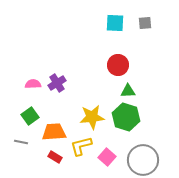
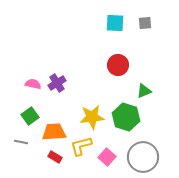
pink semicircle: rotated 14 degrees clockwise
green triangle: moved 16 px right; rotated 21 degrees counterclockwise
gray circle: moved 3 px up
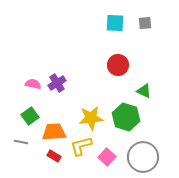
green triangle: rotated 49 degrees clockwise
yellow star: moved 1 px left, 1 px down
red rectangle: moved 1 px left, 1 px up
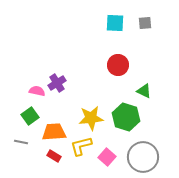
pink semicircle: moved 4 px right, 7 px down
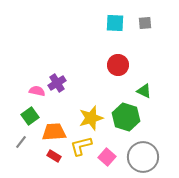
yellow star: rotated 10 degrees counterclockwise
gray line: rotated 64 degrees counterclockwise
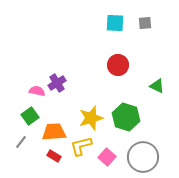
green triangle: moved 13 px right, 5 px up
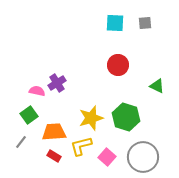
green square: moved 1 px left, 1 px up
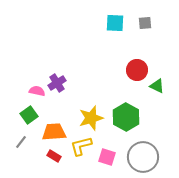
red circle: moved 19 px right, 5 px down
green hexagon: rotated 12 degrees clockwise
pink square: rotated 24 degrees counterclockwise
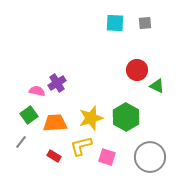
orange trapezoid: moved 1 px right, 9 px up
gray circle: moved 7 px right
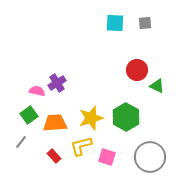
red rectangle: rotated 16 degrees clockwise
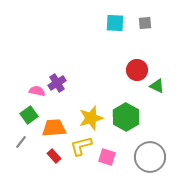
orange trapezoid: moved 1 px left, 5 px down
